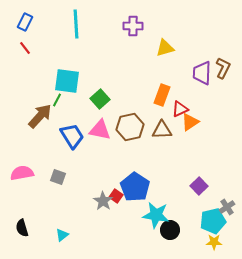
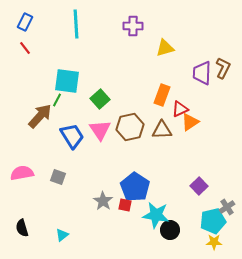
pink triangle: rotated 45 degrees clockwise
red square: moved 9 px right, 9 px down; rotated 24 degrees counterclockwise
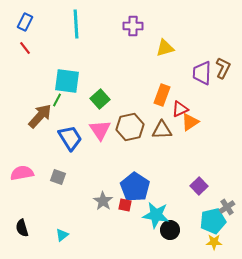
blue trapezoid: moved 2 px left, 2 px down
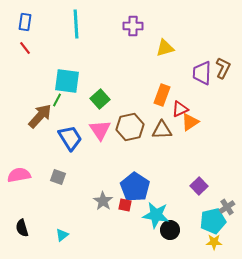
blue rectangle: rotated 18 degrees counterclockwise
pink semicircle: moved 3 px left, 2 px down
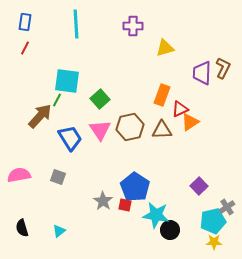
red line: rotated 64 degrees clockwise
cyan triangle: moved 3 px left, 4 px up
